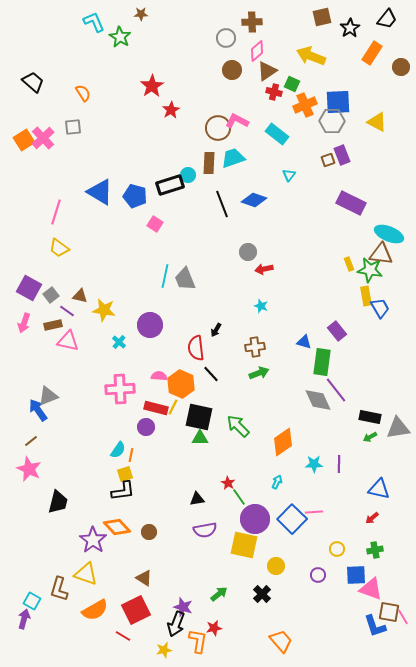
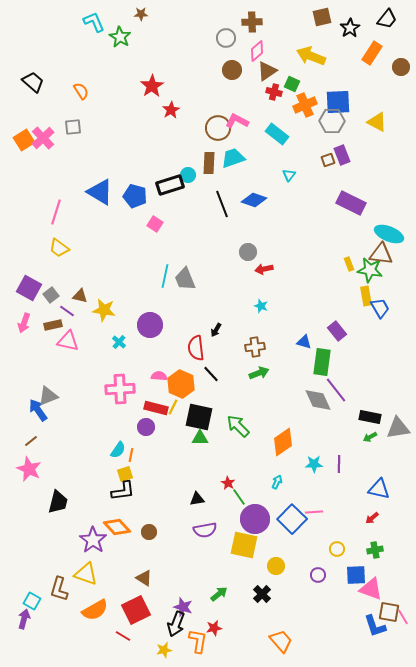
orange semicircle at (83, 93): moved 2 px left, 2 px up
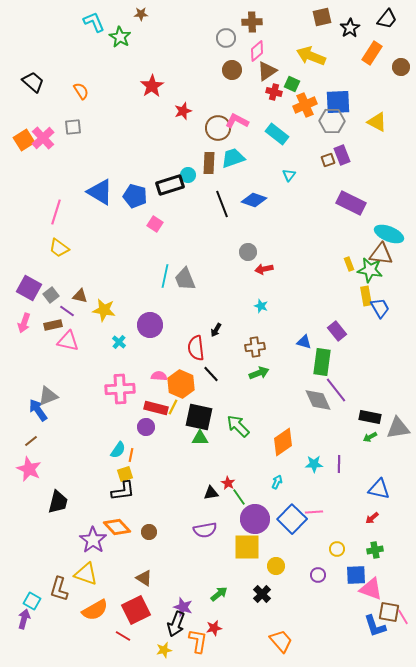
red star at (171, 110): moved 12 px right, 1 px down; rotated 12 degrees clockwise
black triangle at (197, 499): moved 14 px right, 6 px up
yellow square at (244, 545): moved 3 px right, 2 px down; rotated 12 degrees counterclockwise
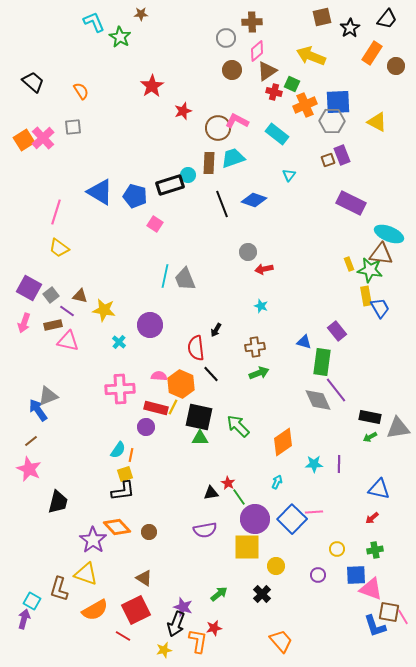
brown circle at (401, 67): moved 5 px left, 1 px up
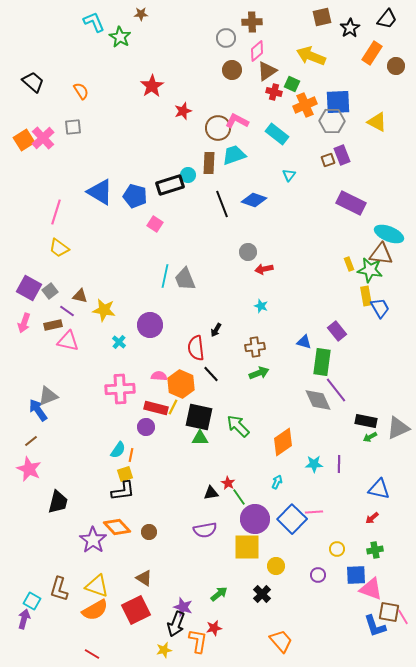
cyan trapezoid at (233, 158): moved 1 px right, 3 px up
gray square at (51, 295): moved 1 px left, 4 px up
black rectangle at (370, 417): moved 4 px left, 4 px down
gray triangle at (398, 428): rotated 15 degrees counterclockwise
yellow triangle at (86, 574): moved 11 px right, 12 px down
red line at (123, 636): moved 31 px left, 18 px down
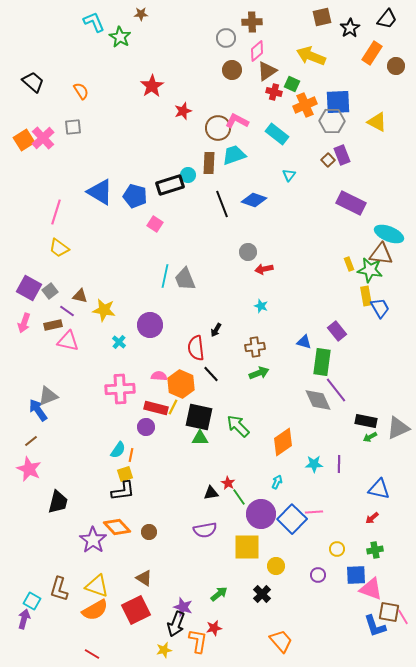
brown square at (328, 160): rotated 24 degrees counterclockwise
purple circle at (255, 519): moved 6 px right, 5 px up
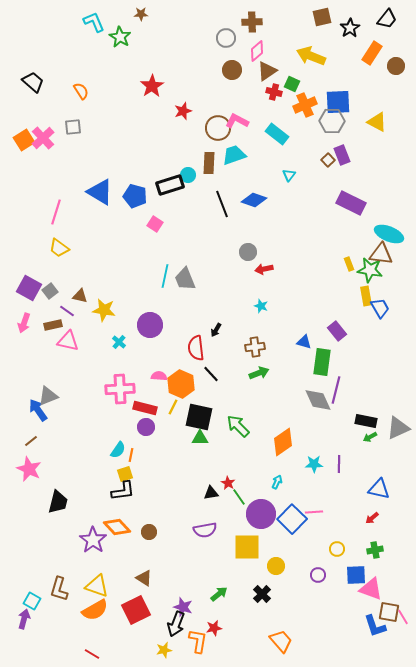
purple line at (336, 390): rotated 52 degrees clockwise
red rectangle at (156, 408): moved 11 px left
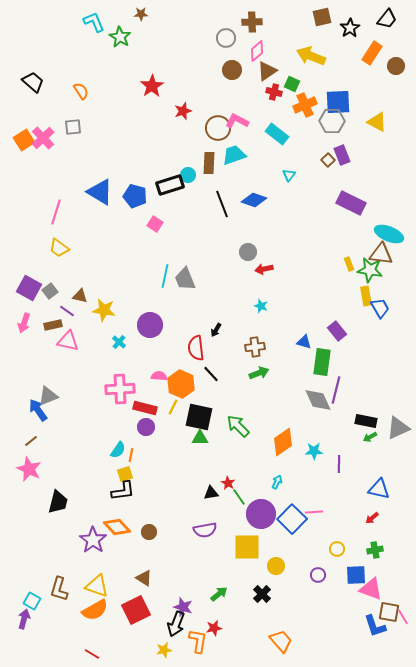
cyan star at (314, 464): moved 13 px up
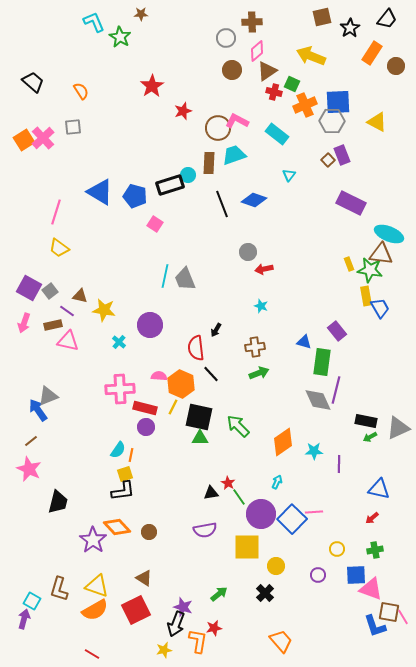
black cross at (262, 594): moved 3 px right, 1 px up
